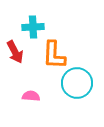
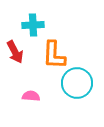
cyan cross: moved 2 px up
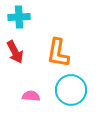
cyan cross: moved 14 px left, 8 px up
orange L-shape: moved 4 px right, 2 px up; rotated 8 degrees clockwise
cyan circle: moved 6 px left, 7 px down
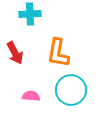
cyan cross: moved 11 px right, 3 px up
red arrow: moved 1 px down
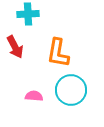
cyan cross: moved 2 px left
red arrow: moved 6 px up
pink semicircle: moved 3 px right
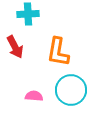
orange L-shape: moved 1 px up
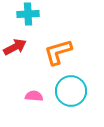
red arrow: rotated 90 degrees counterclockwise
orange L-shape: rotated 64 degrees clockwise
cyan circle: moved 1 px down
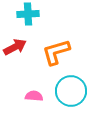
orange L-shape: moved 2 px left
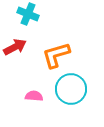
cyan cross: rotated 25 degrees clockwise
orange L-shape: moved 3 px down
cyan circle: moved 2 px up
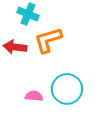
red arrow: rotated 145 degrees counterclockwise
orange L-shape: moved 8 px left, 15 px up
cyan circle: moved 4 px left
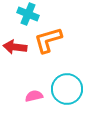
pink semicircle: rotated 18 degrees counterclockwise
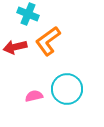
orange L-shape: moved 1 px down; rotated 20 degrees counterclockwise
red arrow: rotated 20 degrees counterclockwise
